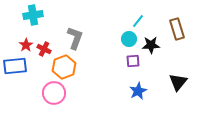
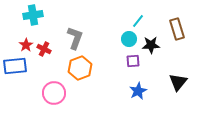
orange hexagon: moved 16 px right, 1 px down
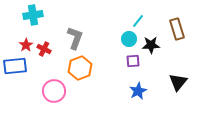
pink circle: moved 2 px up
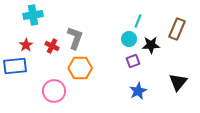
cyan line: rotated 16 degrees counterclockwise
brown rectangle: rotated 40 degrees clockwise
red cross: moved 8 px right, 3 px up
purple square: rotated 16 degrees counterclockwise
orange hexagon: rotated 20 degrees clockwise
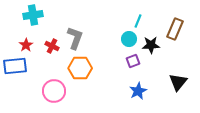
brown rectangle: moved 2 px left
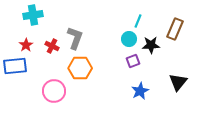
blue star: moved 2 px right
